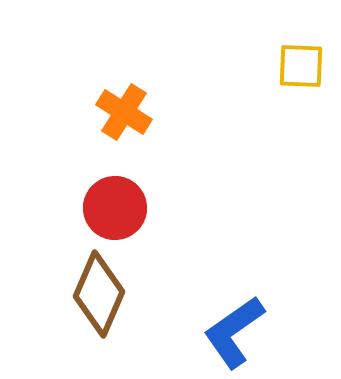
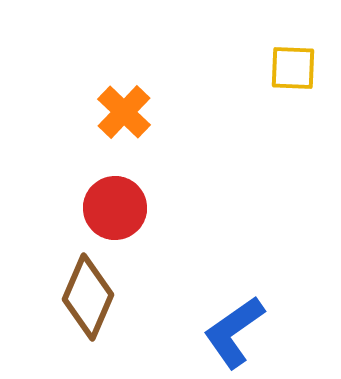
yellow square: moved 8 px left, 2 px down
orange cross: rotated 12 degrees clockwise
brown diamond: moved 11 px left, 3 px down
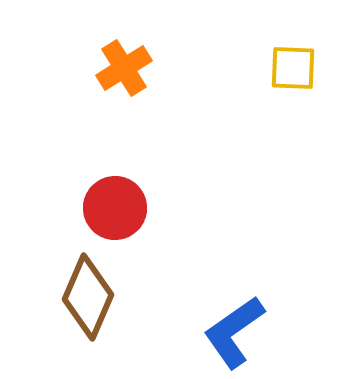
orange cross: moved 44 px up; rotated 14 degrees clockwise
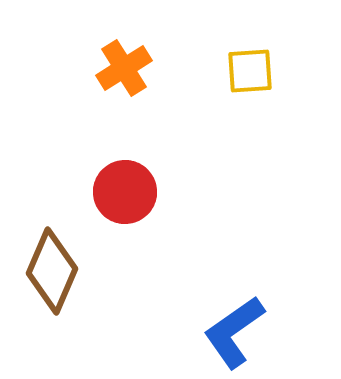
yellow square: moved 43 px left, 3 px down; rotated 6 degrees counterclockwise
red circle: moved 10 px right, 16 px up
brown diamond: moved 36 px left, 26 px up
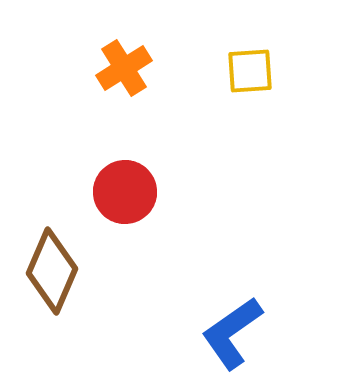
blue L-shape: moved 2 px left, 1 px down
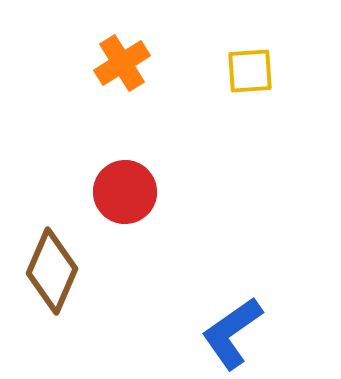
orange cross: moved 2 px left, 5 px up
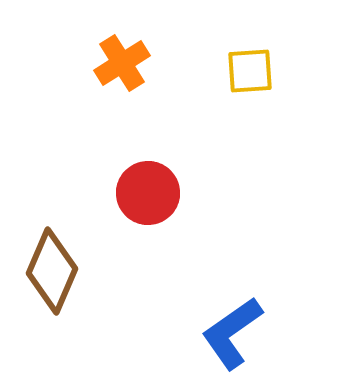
red circle: moved 23 px right, 1 px down
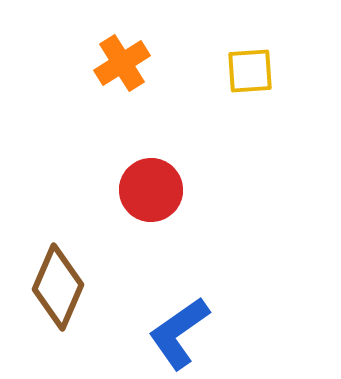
red circle: moved 3 px right, 3 px up
brown diamond: moved 6 px right, 16 px down
blue L-shape: moved 53 px left
